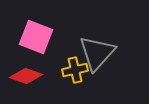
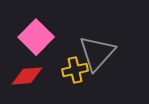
pink square: rotated 24 degrees clockwise
red diamond: moved 1 px right; rotated 24 degrees counterclockwise
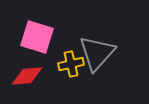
pink square: moved 1 px right; rotated 28 degrees counterclockwise
yellow cross: moved 4 px left, 6 px up
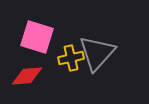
yellow cross: moved 6 px up
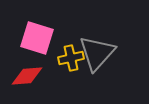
pink square: moved 1 px down
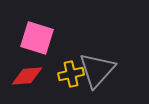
gray triangle: moved 17 px down
yellow cross: moved 16 px down
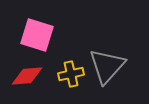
pink square: moved 3 px up
gray triangle: moved 10 px right, 4 px up
